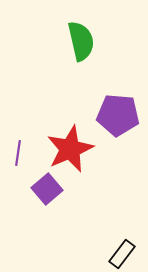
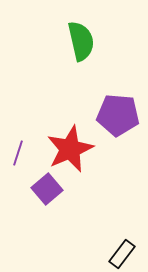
purple line: rotated 10 degrees clockwise
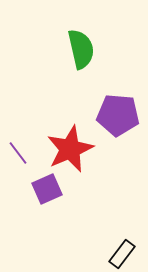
green semicircle: moved 8 px down
purple line: rotated 55 degrees counterclockwise
purple square: rotated 16 degrees clockwise
